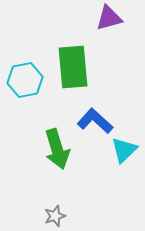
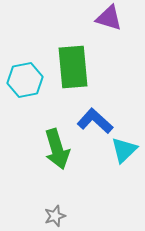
purple triangle: rotated 32 degrees clockwise
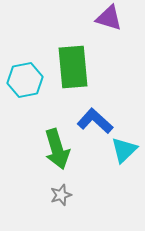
gray star: moved 6 px right, 21 px up
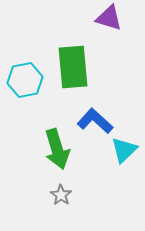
gray star: rotated 20 degrees counterclockwise
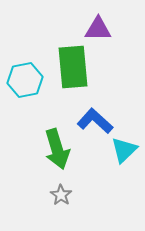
purple triangle: moved 11 px left, 11 px down; rotated 16 degrees counterclockwise
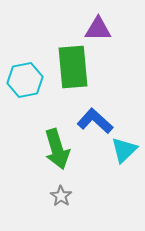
gray star: moved 1 px down
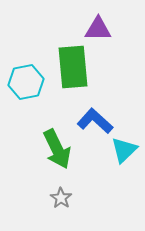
cyan hexagon: moved 1 px right, 2 px down
green arrow: rotated 9 degrees counterclockwise
gray star: moved 2 px down
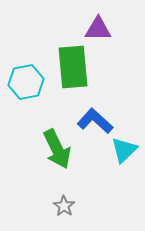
gray star: moved 3 px right, 8 px down
